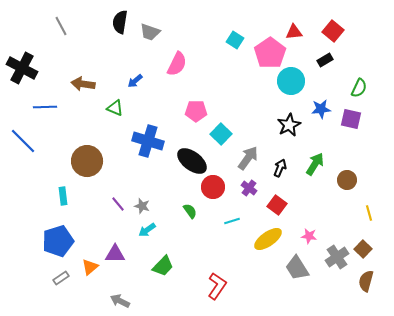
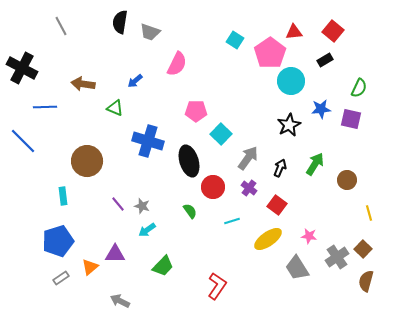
black ellipse at (192, 161): moved 3 px left; rotated 36 degrees clockwise
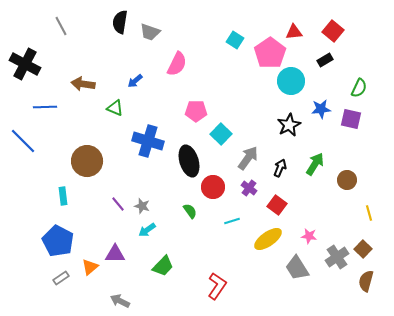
black cross at (22, 68): moved 3 px right, 4 px up
blue pentagon at (58, 241): rotated 28 degrees counterclockwise
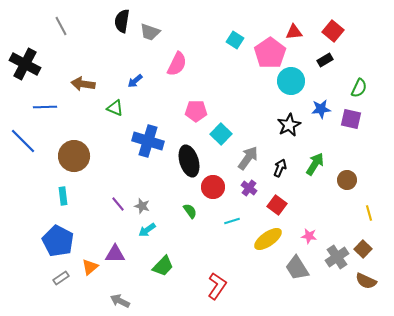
black semicircle at (120, 22): moved 2 px right, 1 px up
brown circle at (87, 161): moved 13 px left, 5 px up
brown semicircle at (366, 281): rotated 80 degrees counterclockwise
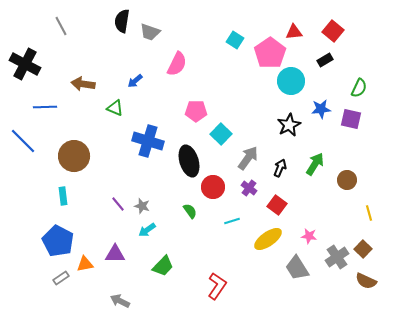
orange triangle at (90, 267): moved 5 px left, 3 px up; rotated 30 degrees clockwise
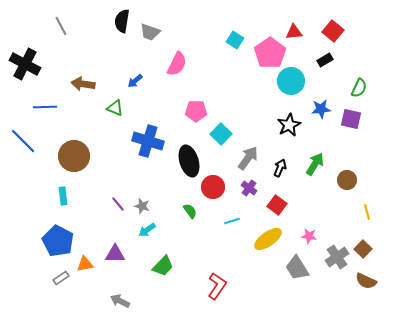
yellow line at (369, 213): moved 2 px left, 1 px up
